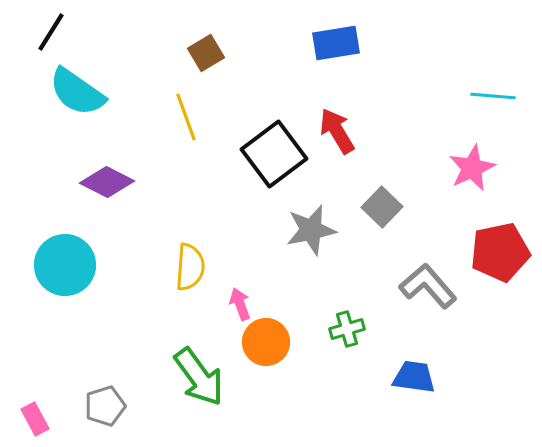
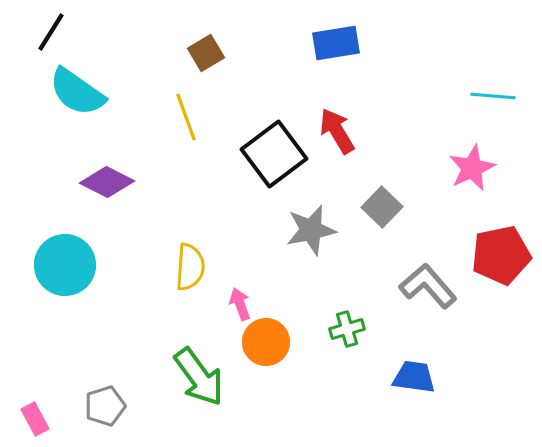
red pentagon: moved 1 px right, 3 px down
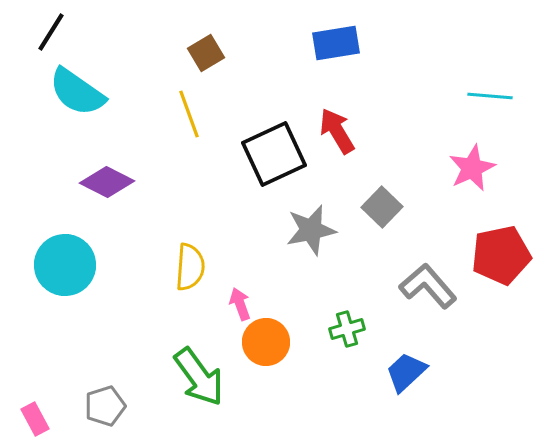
cyan line: moved 3 px left
yellow line: moved 3 px right, 3 px up
black square: rotated 12 degrees clockwise
blue trapezoid: moved 8 px left, 5 px up; rotated 51 degrees counterclockwise
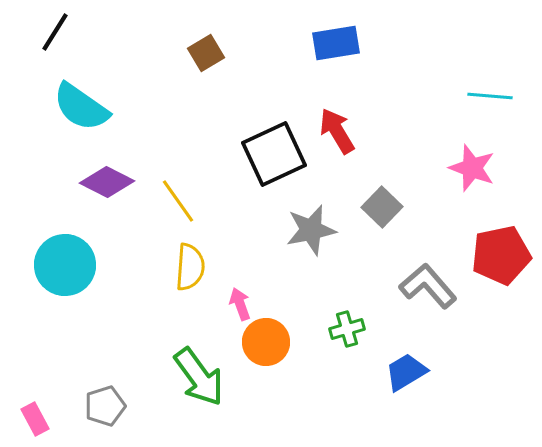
black line: moved 4 px right
cyan semicircle: moved 4 px right, 15 px down
yellow line: moved 11 px left, 87 px down; rotated 15 degrees counterclockwise
pink star: rotated 27 degrees counterclockwise
blue trapezoid: rotated 12 degrees clockwise
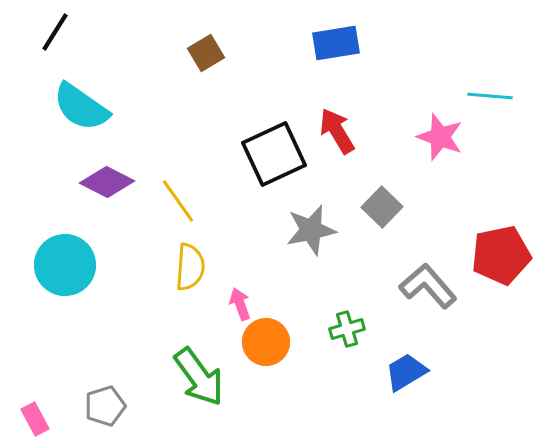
pink star: moved 32 px left, 31 px up
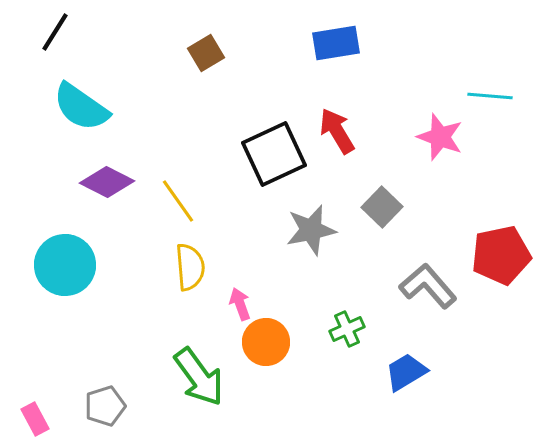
yellow semicircle: rotated 9 degrees counterclockwise
green cross: rotated 8 degrees counterclockwise
